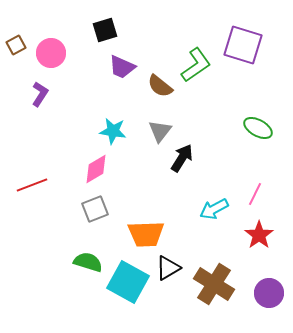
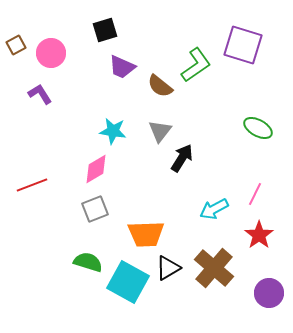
purple L-shape: rotated 65 degrees counterclockwise
brown cross: moved 16 px up; rotated 9 degrees clockwise
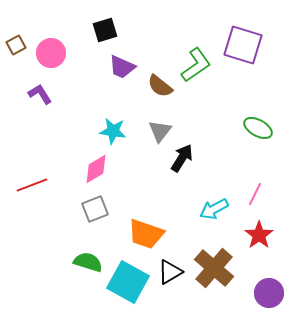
orange trapezoid: rotated 21 degrees clockwise
black triangle: moved 2 px right, 4 px down
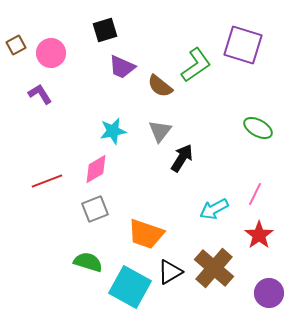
cyan star: rotated 20 degrees counterclockwise
red line: moved 15 px right, 4 px up
cyan square: moved 2 px right, 5 px down
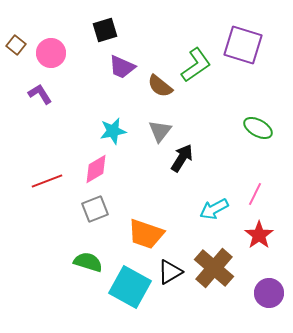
brown square: rotated 24 degrees counterclockwise
